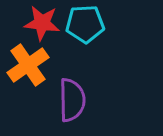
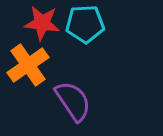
purple semicircle: moved 1 px right, 1 px down; rotated 33 degrees counterclockwise
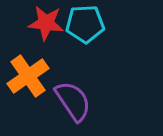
red star: moved 4 px right
orange cross: moved 11 px down
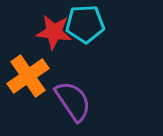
red star: moved 8 px right, 9 px down
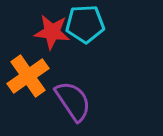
red star: moved 2 px left
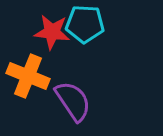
cyan pentagon: rotated 6 degrees clockwise
orange cross: rotated 33 degrees counterclockwise
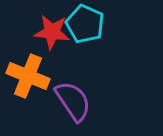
cyan pentagon: rotated 21 degrees clockwise
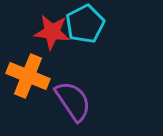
cyan pentagon: rotated 21 degrees clockwise
